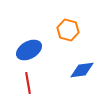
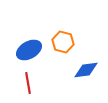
orange hexagon: moved 5 px left, 12 px down
blue diamond: moved 4 px right
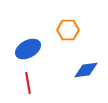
orange hexagon: moved 5 px right, 12 px up; rotated 15 degrees counterclockwise
blue ellipse: moved 1 px left, 1 px up
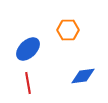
blue ellipse: rotated 15 degrees counterclockwise
blue diamond: moved 3 px left, 6 px down
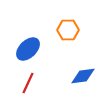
red line: rotated 35 degrees clockwise
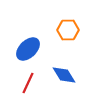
blue diamond: moved 19 px left, 1 px up; rotated 65 degrees clockwise
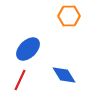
orange hexagon: moved 1 px right, 14 px up
red line: moved 8 px left, 3 px up
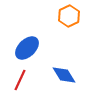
orange hexagon: rotated 25 degrees counterclockwise
blue ellipse: moved 1 px left, 1 px up
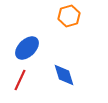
orange hexagon: rotated 10 degrees clockwise
blue diamond: rotated 15 degrees clockwise
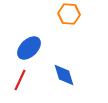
orange hexagon: moved 2 px up; rotated 20 degrees clockwise
blue ellipse: moved 2 px right
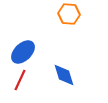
blue ellipse: moved 6 px left, 4 px down
